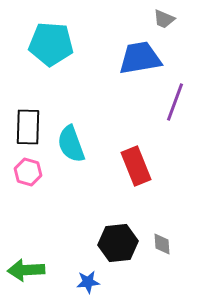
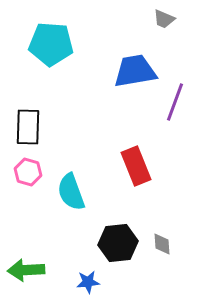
blue trapezoid: moved 5 px left, 13 px down
cyan semicircle: moved 48 px down
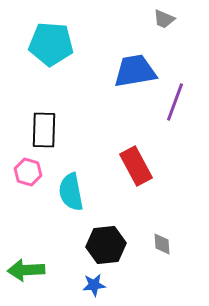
black rectangle: moved 16 px right, 3 px down
red rectangle: rotated 6 degrees counterclockwise
cyan semicircle: rotated 9 degrees clockwise
black hexagon: moved 12 px left, 2 px down
blue star: moved 6 px right, 3 px down
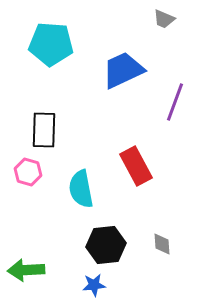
blue trapezoid: moved 12 px left, 1 px up; rotated 15 degrees counterclockwise
cyan semicircle: moved 10 px right, 3 px up
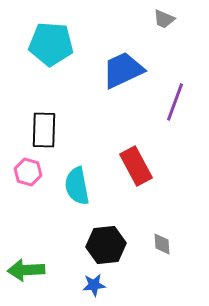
cyan semicircle: moved 4 px left, 3 px up
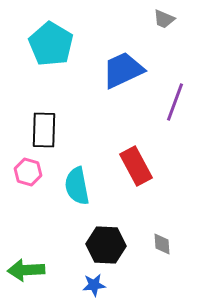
cyan pentagon: rotated 27 degrees clockwise
black hexagon: rotated 9 degrees clockwise
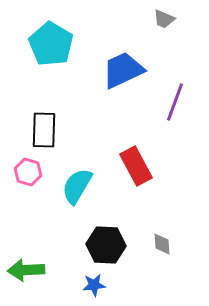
cyan semicircle: rotated 42 degrees clockwise
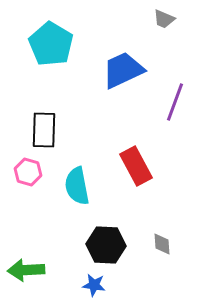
cyan semicircle: rotated 42 degrees counterclockwise
blue star: rotated 15 degrees clockwise
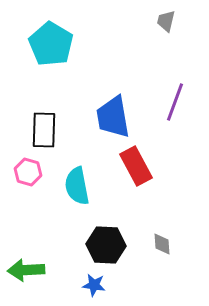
gray trapezoid: moved 2 px right, 2 px down; rotated 80 degrees clockwise
blue trapezoid: moved 10 px left, 47 px down; rotated 75 degrees counterclockwise
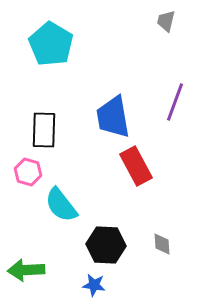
cyan semicircle: moved 16 px left, 19 px down; rotated 27 degrees counterclockwise
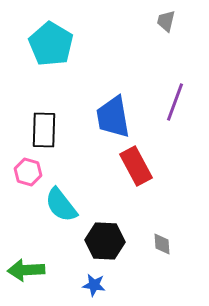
black hexagon: moved 1 px left, 4 px up
